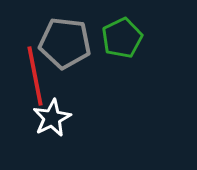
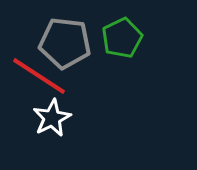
red line: moved 4 px right; rotated 46 degrees counterclockwise
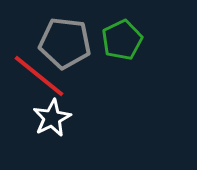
green pentagon: moved 2 px down
red line: rotated 6 degrees clockwise
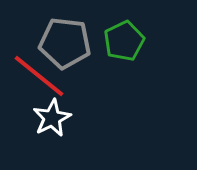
green pentagon: moved 2 px right, 1 px down
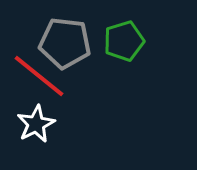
green pentagon: rotated 9 degrees clockwise
white star: moved 16 px left, 6 px down
